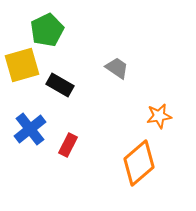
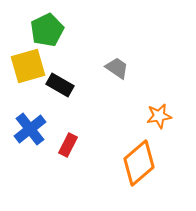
yellow square: moved 6 px right, 1 px down
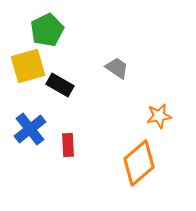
red rectangle: rotated 30 degrees counterclockwise
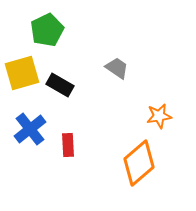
yellow square: moved 6 px left, 7 px down
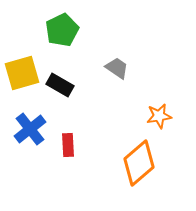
green pentagon: moved 15 px right
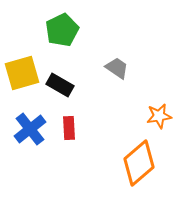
red rectangle: moved 1 px right, 17 px up
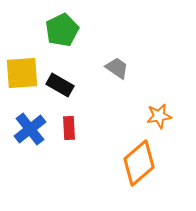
yellow square: rotated 12 degrees clockwise
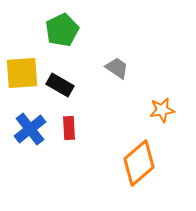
orange star: moved 3 px right, 6 px up
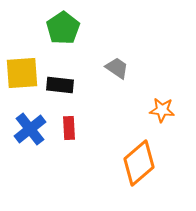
green pentagon: moved 1 px right, 2 px up; rotated 8 degrees counterclockwise
black rectangle: rotated 24 degrees counterclockwise
orange star: rotated 15 degrees clockwise
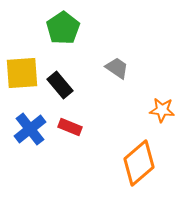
black rectangle: rotated 44 degrees clockwise
red rectangle: moved 1 px right, 1 px up; rotated 65 degrees counterclockwise
